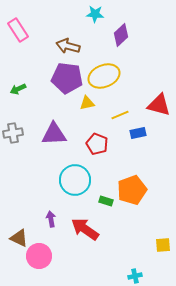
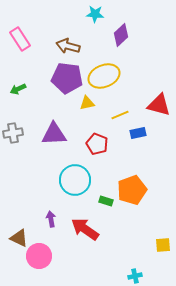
pink rectangle: moved 2 px right, 9 px down
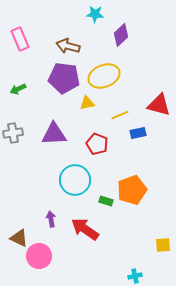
pink rectangle: rotated 10 degrees clockwise
purple pentagon: moved 3 px left
